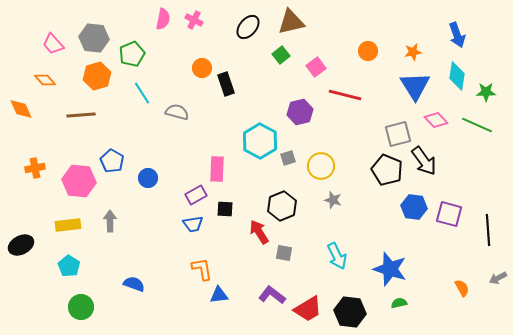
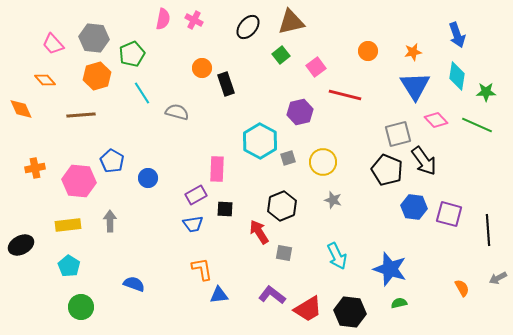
yellow circle at (321, 166): moved 2 px right, 4 px up
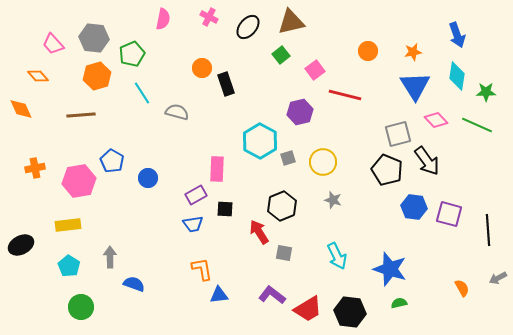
pink cross at (194, 20): moved 15 px right, 3 px up
pink square at (316, 67): moved 1 px left, 3 px down
orange diamond at (45, 80): moved 7 px left, 4 px up
black arrow at (424, 161): moved 3 px right
pink hexagon at (79, 181): rotated 16 degrees counterclockwise
gray arrow at (110, 221): moved 36 px down
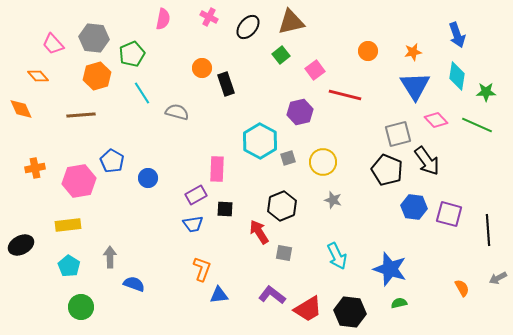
orange L-shape at (202, 269): rotated 30 degrees clockwise
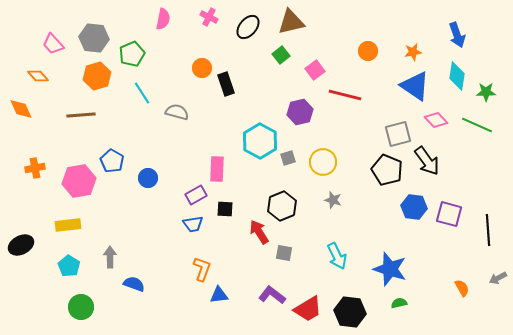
blue triangle at (415, 86): rotated 24 degrees counterclockwise
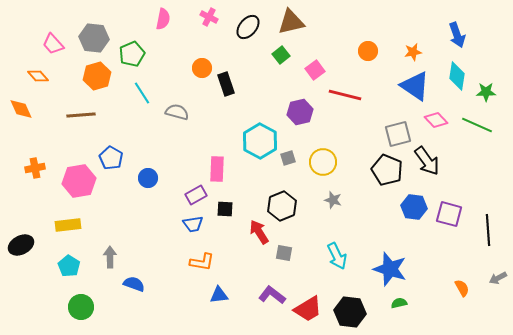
blue pentagon at (112, 161): moved 1 px left, 3 px up
orange L-shape at (202, 269): moved 7 px up; rotated 80 degrees clockwise
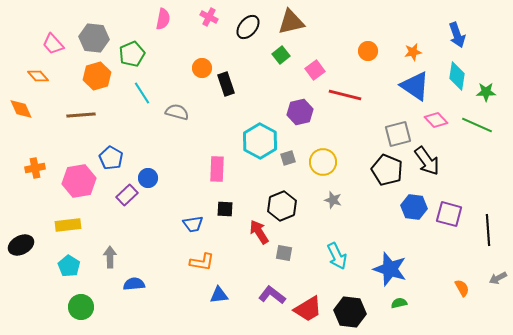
purple rectangle at (196, 195): moved 69 px left; rotated 15 degrees counterclockwise
blue semicircle at (134, 284): rotated 25 degrees counterclockwise
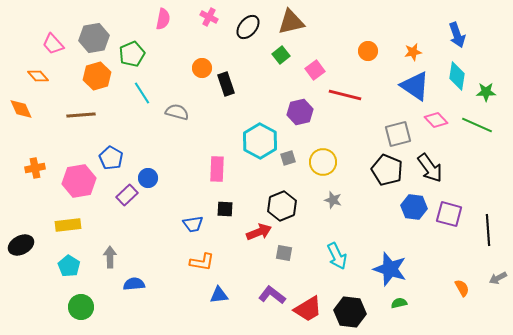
gray hexagon at (94, 38): rotated 16 degrees counterclockwise
black arrow at (427, 161): moved 3 px right, 7 px down
red arrow at (259, 232): rotated 100 degrees clockwise
